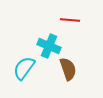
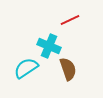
red line: rotated 30 degrees counterclockwise
cyan semicircle: moved 2 px right; rotated 20 degrees clockwise
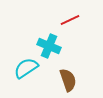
brown semicircle: moved 11 px down
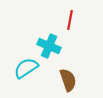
red line: rotated 54 degrees counterclockwise
